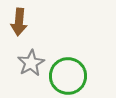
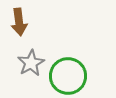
brown arrow: rotated 12 degrees counterclockwise
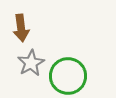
brown arrow: moved 2 px right, 6 px down
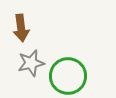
gray star: rotated 16 degrees clockwise
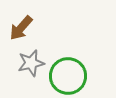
brown arrow: rotated 48 degrees clockwise
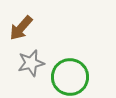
green circle: moved 2 px right, 1 px down
